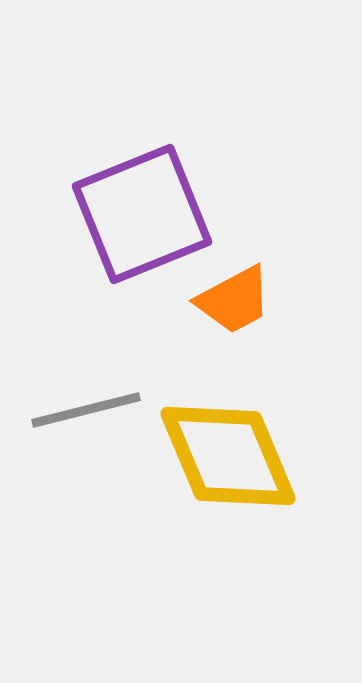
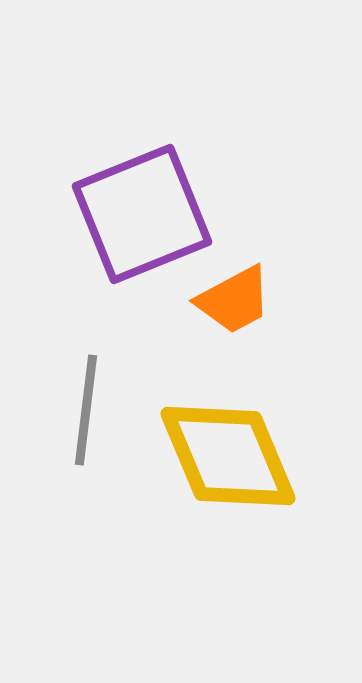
gray line: rotated 69 degrees counterclockwise
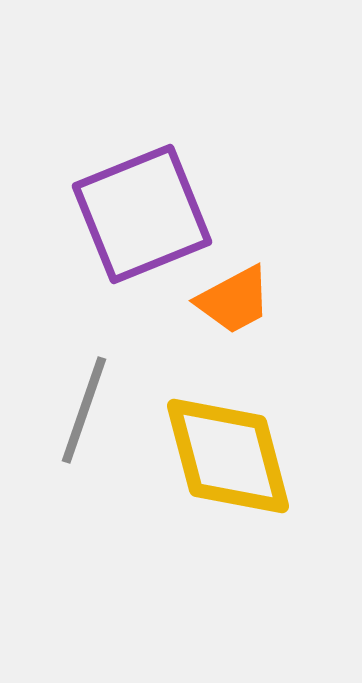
gray line: moved 2 px left; rotated 12 degrees clockwise
yellow diamond: rotated 8 degrees clockwise
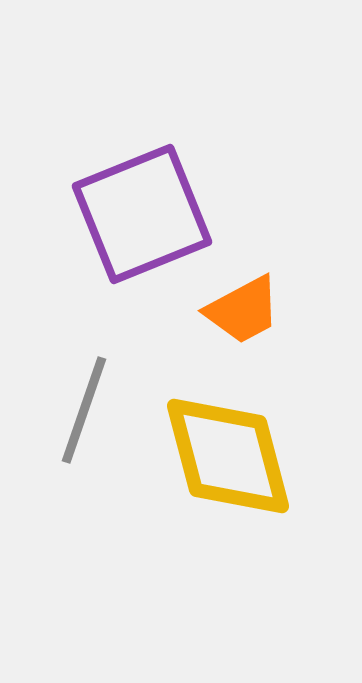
orange trapezoid: moved 9 px right, 10 px down
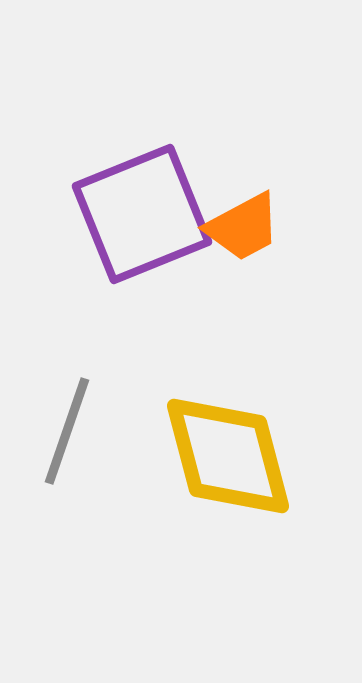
orange trapezoid: moved 83 px up
gray line: moved 17 px left, 21 px down
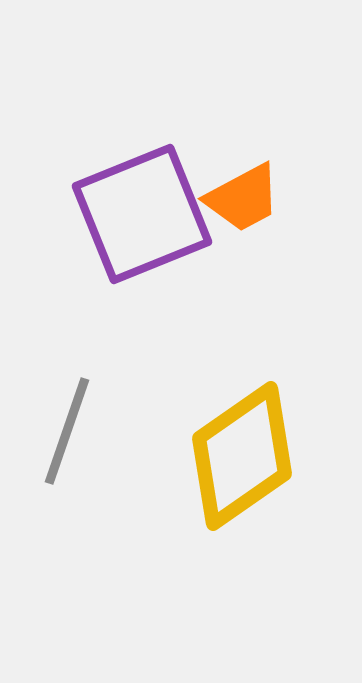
orange trapezoid: moved 29 px up
yellow diamond: moved 14 px right; rotated 70 degrees clockwise
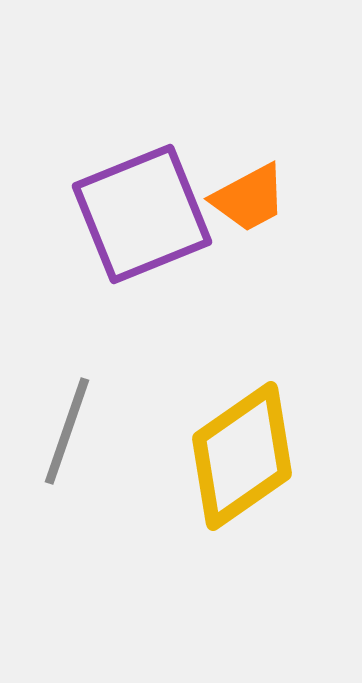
orange trapezoid: moved 6 px right
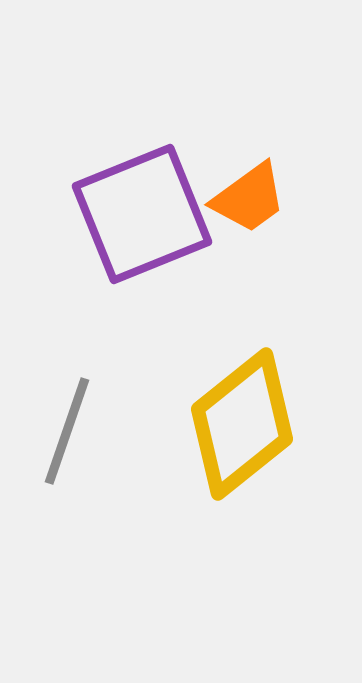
orange trapezoid: rotated 8 degrees counterclockwise
yellow diamond: moved 32 px up; rotated 4 degrees counterclockwise
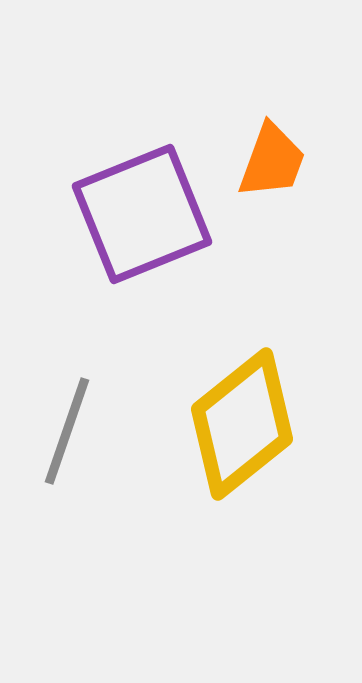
orange trapezoid: moved 23 px right, 37 px up; rotated 34 degrees counterclockwise
